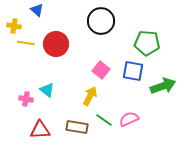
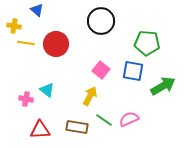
green arrow: rotated 10 degrees counterclockwise
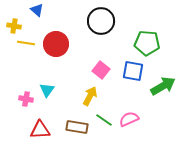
cyan triangle: rotated 28 degrees clockwise
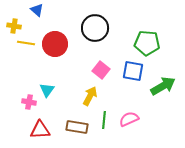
black circle: moved 6 px left, 7 px down
red circle: moved 1 px left
pink cross: moved 3 px right, 3 px down
green line: rotated 60 degrees clockwise
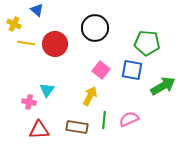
yellow cross: moved 2 px up; rotated 16 degrees clockwise
blue square: moved 1 px left, 1 px up
red triangle: moved 1 px left
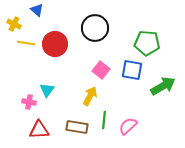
pink semicircle: moved 1 px left, 7 px down; rotated 18 degrees counterclockwise
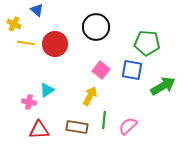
black circle: moved 1 px right, 1 px up
cyan triangle: rotated 21 degrees clockwise
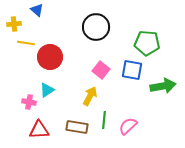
yellow cross: rotated 32 degrees counterclockwise
red circle: moved 5 px left, 13 px down
green arrow: rotated 20 degrees clockwise
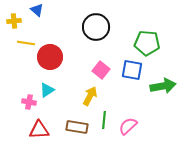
yellow cross: moved 3 px up
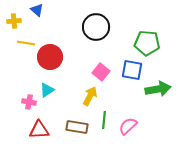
pink square: moved 2 px down
green arrow: moved 5 px left, 3 px down
